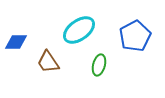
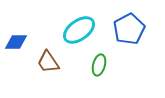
blue pentagon: moved 6 px left, 7 px up
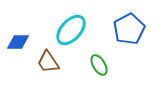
cyan ellipse: moved 8 px left; rotated 12 degrees counterclockwise
blue diamond: moved 2 px right
green ellipse: rotated 45 degrees counterclockwise
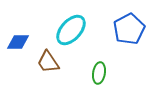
green ellipse: moved 8 px down; rotated 40 degrees clockwise
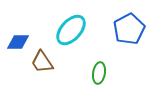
brown trapezoid: moved 6 px left
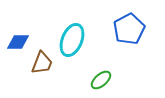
cyan ellipse: moved 1 px right, 10 px down; rotated 20 degrees counterclockwise
brown trapezoid: moved 1 px down; rotated 125 degrees counterclockwise
green ellipse: moved 2 px right, 7 px down; rotated 40 degrees clockwise
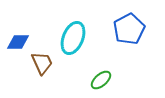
cyan ellipse: moved 1 px right, 2 px up
brown trapezoid: rotated 45 degrees counterclockwise
